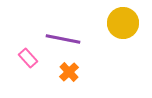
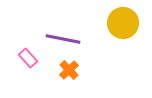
orange cross: moved 2 px up
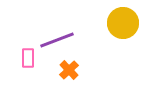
purple line: moved 6 px left, 1 px down; rotated 32 degrees counterclockwise
pink rectangle: rotated 42 degrees clockwise
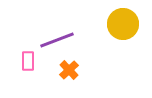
yellow circle: moved 1 px down
pink rectangle: moved 3 px down
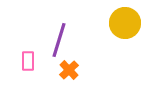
yellow circle: moved 2 px right, 1 px up
purple line: moved 2 px right; rotated 52 degrees counterclockwise
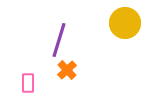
pink rectangle: moved 22 px down
orange cross: moved 2 px left
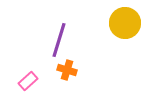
orange cross: rotated 30 degrees counterclockwise
pink rectangle: moved 2 px up; rotated 48 degrees clockwise
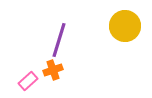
yellow circle: moved 3 px down
orange cross: moved 14 px left; rotated 36 degrees counterclockwise
